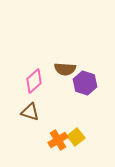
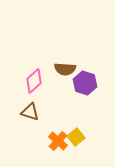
orange cross: moved 1 px down; rotated 18 degrees counterclockwise
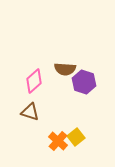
purple hexagon: moved 1 px left, 1 px up
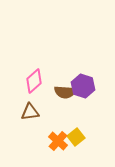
brown semicircle: moved 23 px down
purple hexagon: moved 1 px left, 4 px down
brown triangle: rotated 24 degrees counterclockwise
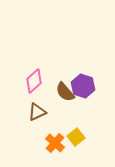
brown semicircle: rotated 45 degrees clockwise
brown triangle: moved 7 px right; rotated 18 degrees counterclockwise
orange cross: moved 3 px left, 2 px down
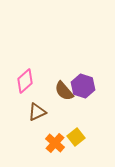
pink diamond: moved 9 px left
brown semicircle: moved 1 px left, 1 px up
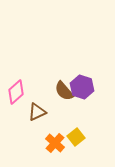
pink diamond: moved 9 px left, 11 px down
purple hexagon: moved 1 px left, 1 px down
